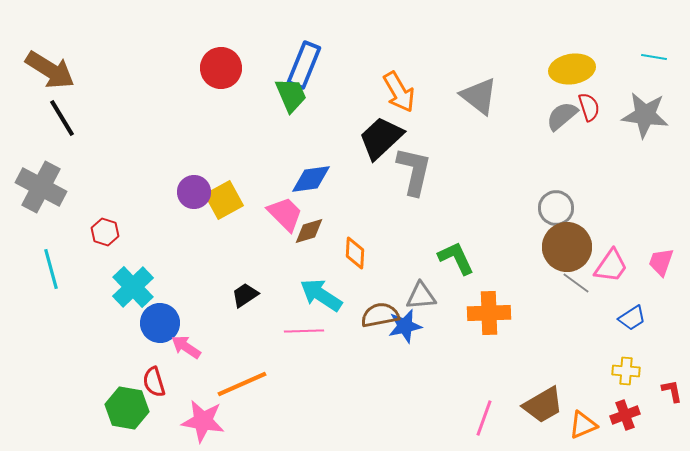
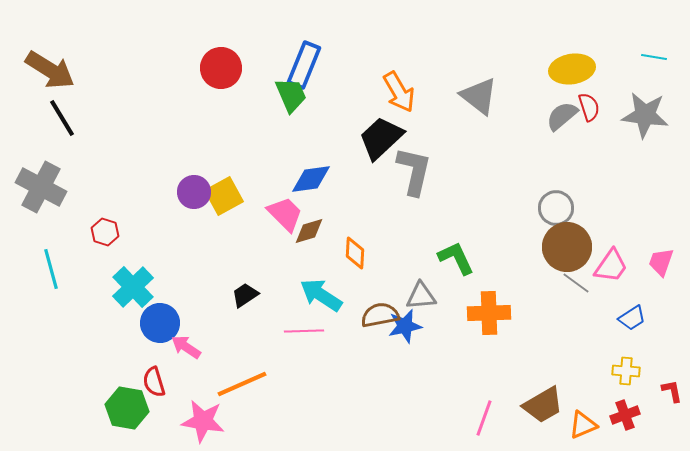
yellow square at (224, 200): moved 4 px up
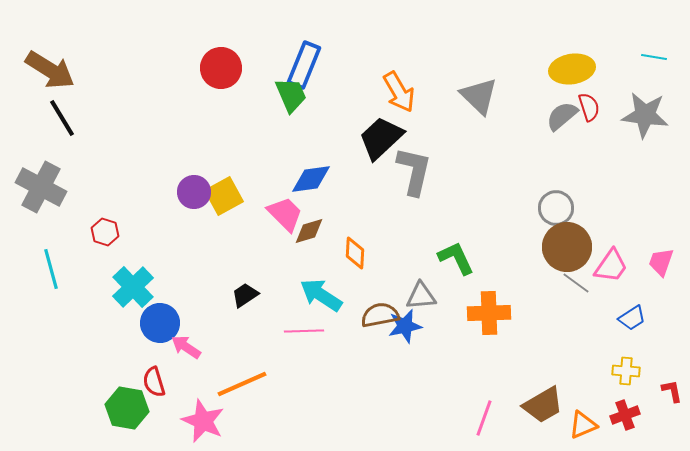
gray triangle at (479, 96): rotated 6 degrees clockwise
pink star at (203, 421): rotated 15 degrees clockwise
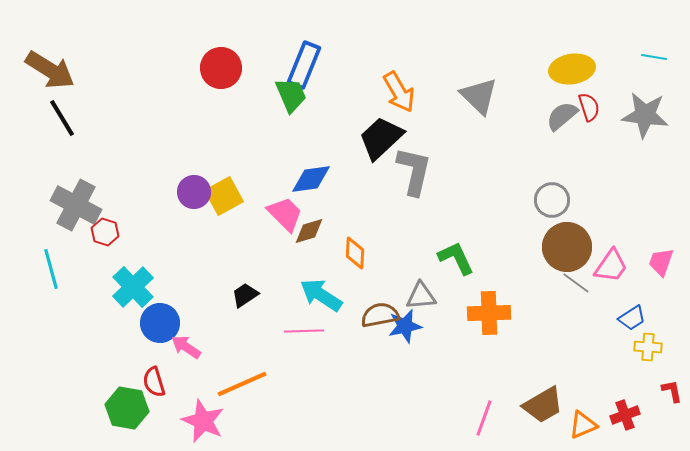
gray cross at (41, 187): moved 35 px right, 18 px down
gray circle at (556, 208): moved 4 px left, 8 px up
yellow cross at (626, 371): moved 22 px right, 24 px up
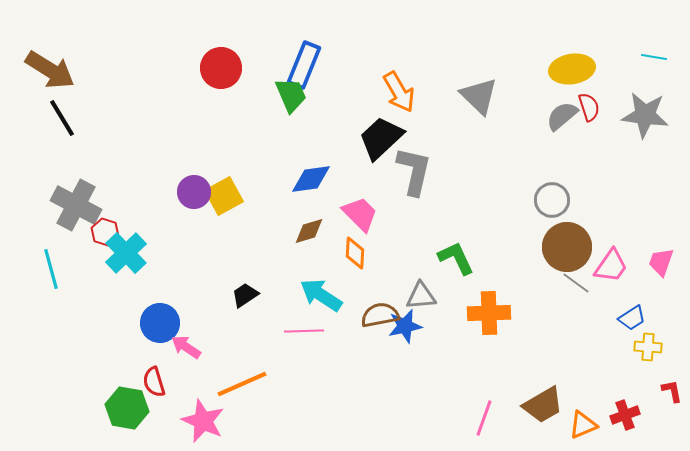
pink trapezoid at (285, 214): moved 75 px right
cyan cross at (133, 287): moved 7 px left, 34 px up
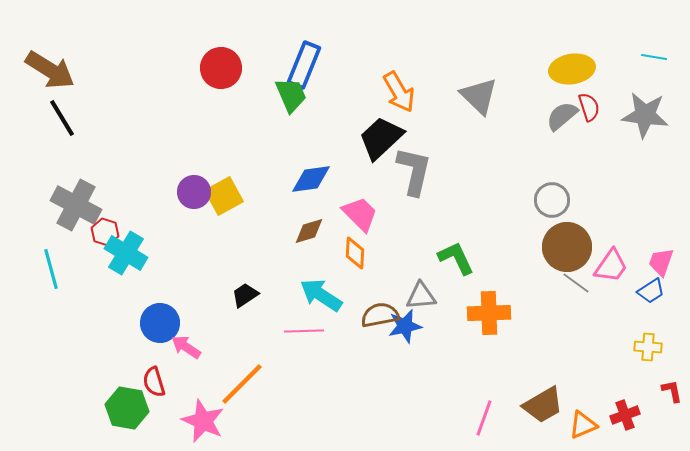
cyan cross at (126, 253): rotated 15 degrees counterclockwise
blue trapezoid at (632, 318): moved 19 px right, 27 px up
orange line at (242, 384): rotated 21 degrees counterclockwise
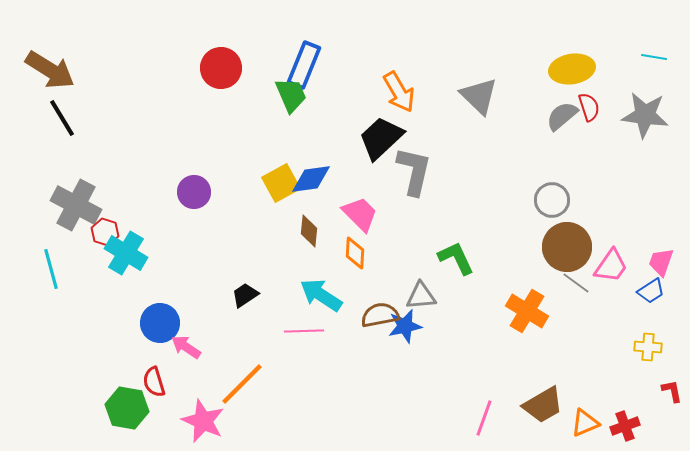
yellow square at (224, 196): moved 57 px right, 13 px up
brown diamond at (309, 231): rotated 68 degrees counterclockwise
orange cross at (489, 313): moved 38 px right, 2 px up; rotated 33 degrees clockwise
red cross at (625, 415): moved 11 px down
orange triangle at (583, 425): moved 2 px right, 2 px up
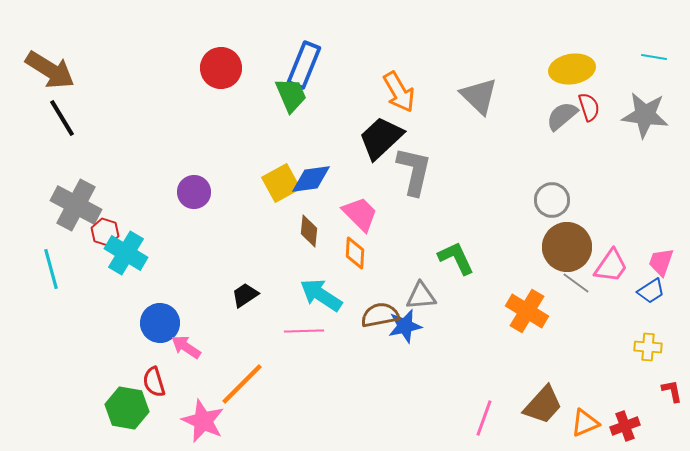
brown trapezoid at (543, 405): rotated 18 degrees counterclockwise
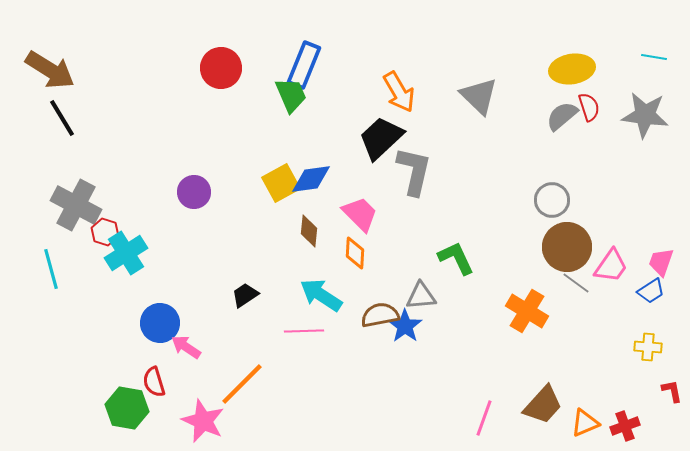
cyan cross at (126, 253): rotated 27 degrees clockwise
blue star at (405, 326): rotated 24 degrees counterclockwise
